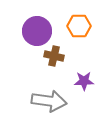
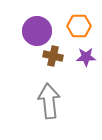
brown cross: moved 1 px left
purple star: moved 2 px right, 24 px up
gray arrow: rotated 104 degrees counterclockwise
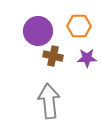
purple circle: moved 1 px right
purple star: moved 1 px right, 1 px down
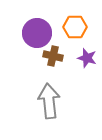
orange hexagon: moved 4 px left, 1 px down
purple circle: moved 1 px left, 2 px down
purple star: rotated 18 degrees clockwise
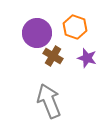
orange hexagon: rotated 20 degrees clockwise
brown cross: rotated 18 degrees clockwise
gray arrow: rotated 16 degrees counterclockwise
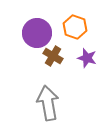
gray arrow: moved 1 px left, 2 px down; rotated 12 degrees clockwise
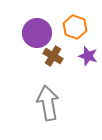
purple star: moved 1 px right, 2 px up
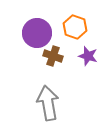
brown cross: rotated 12 degrees counterclockwise
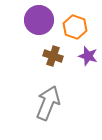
purple circle: moved 2 px right, 13 px up
gray arrow: rotated 32 degrees clockwise
